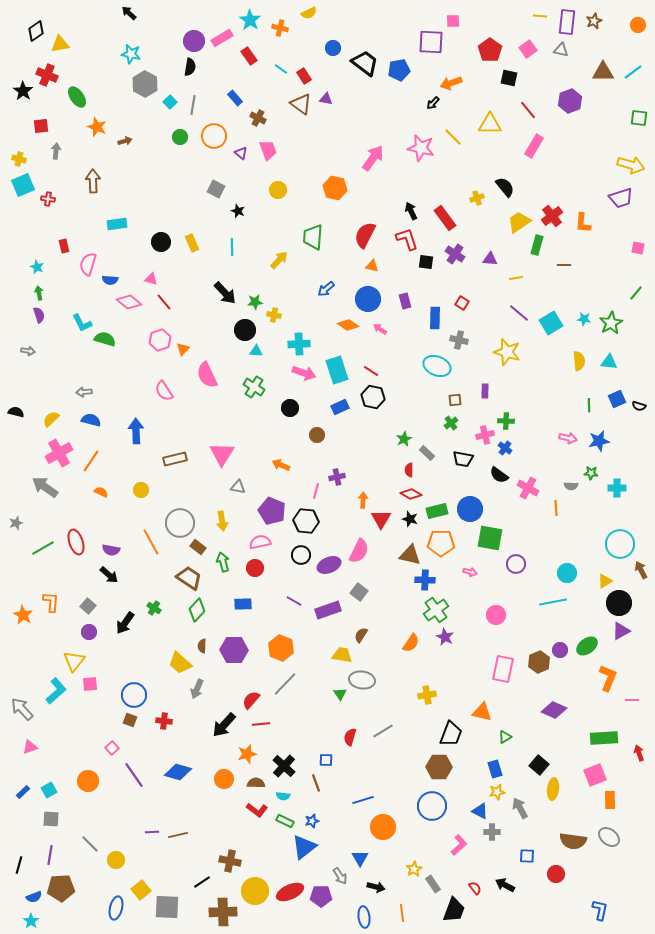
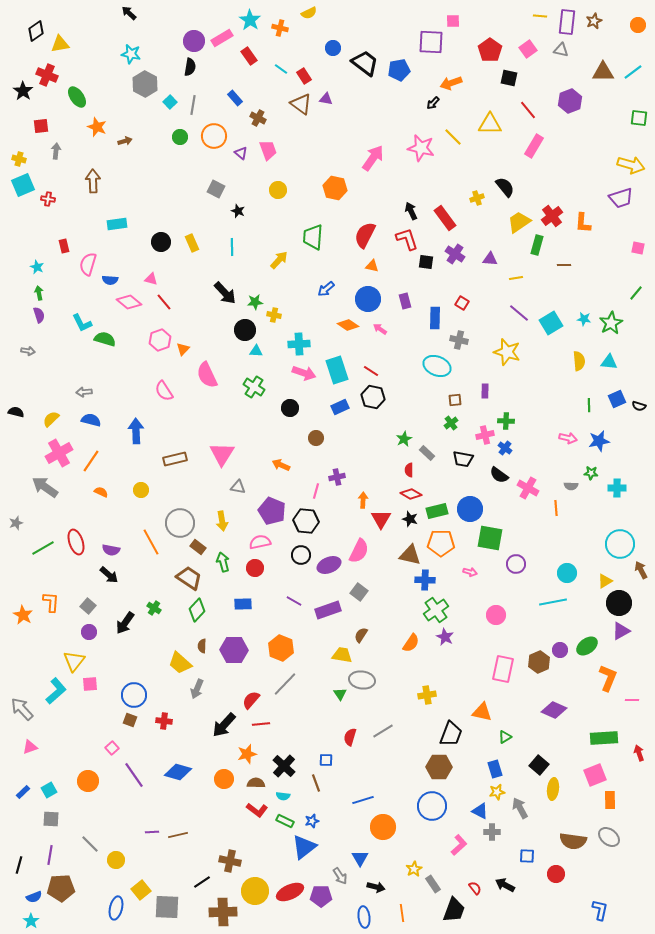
brown circle at (317, 435): moved 1 px left, 3 px down
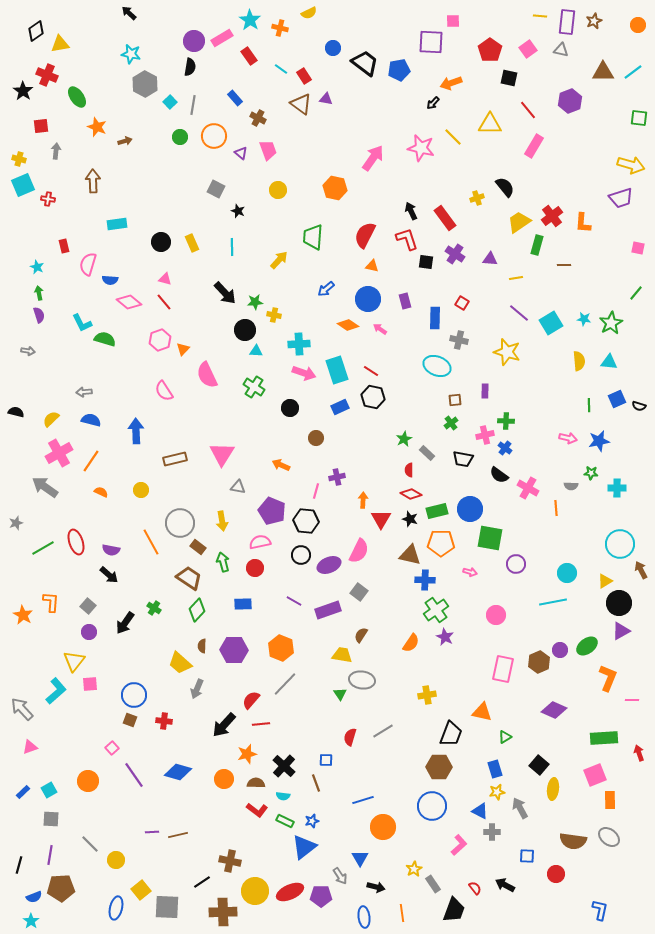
pink triangle at (151, 279): moved 14 px right
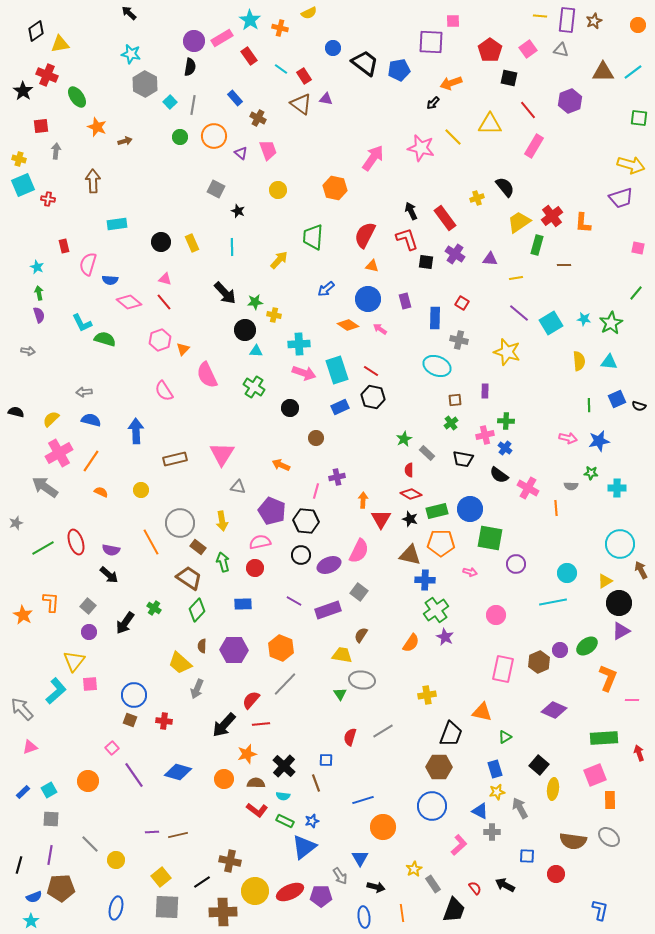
purple rectangle at (567, 22): moved 2 px up
yellow square at (141, 890): moved 20 px right, 13 px up
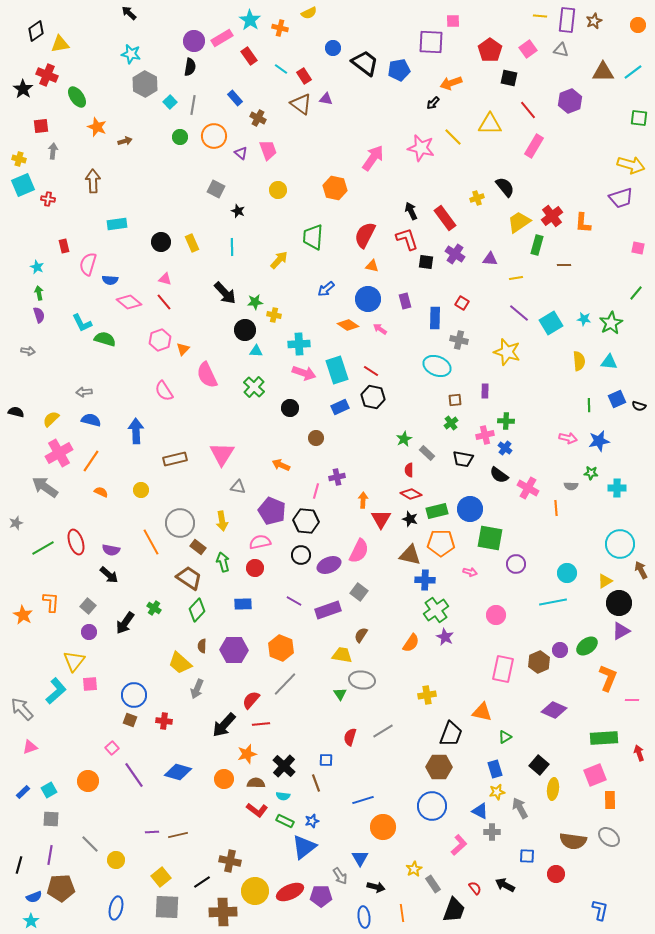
black star at (23, 91): moved 2 px up
gray arrow at (56, 151): moved 3 px left
green cross at (254, 387): rotated 10 degrees clockwise
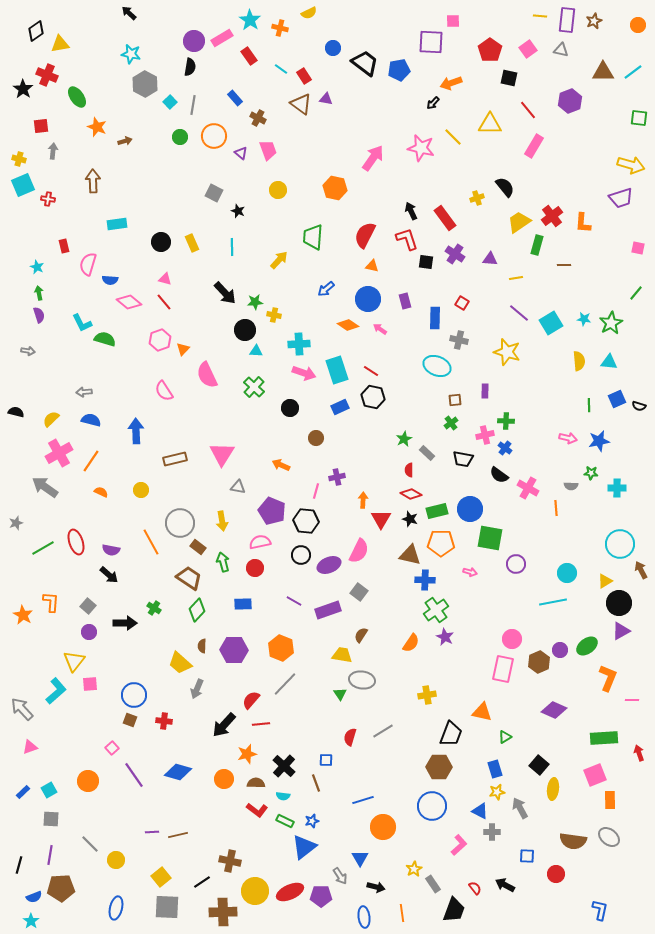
gray square at (216, 189): moved 2 px left, 4 px down
pink circle at (496, 615): moved 16 px right, 24 px down
black arrow at (125, 623): rotated 125 degrees counterclockwise
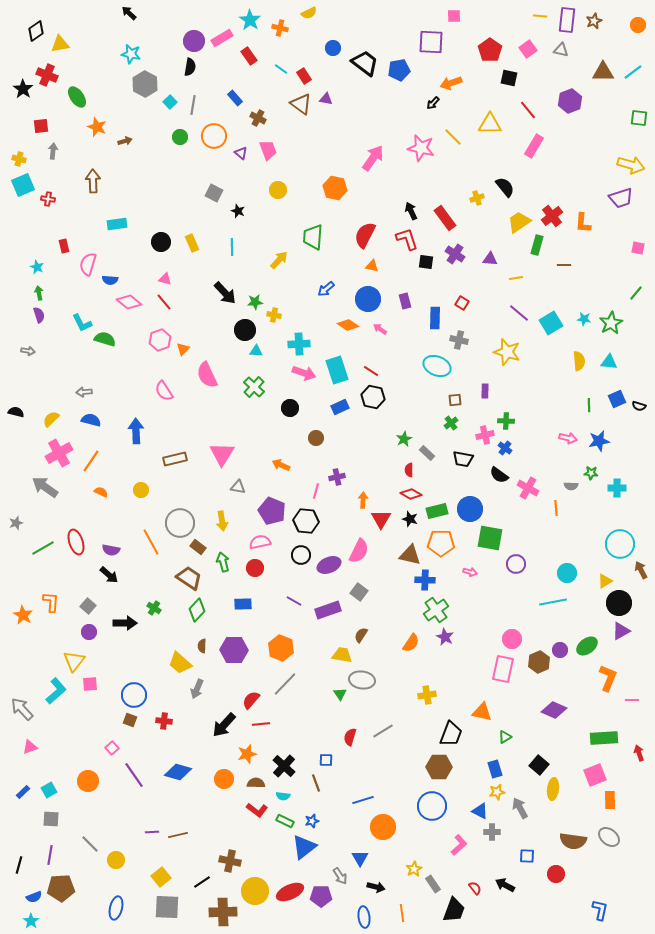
pink square at (453, 21): moved 1 px right, 5 px up
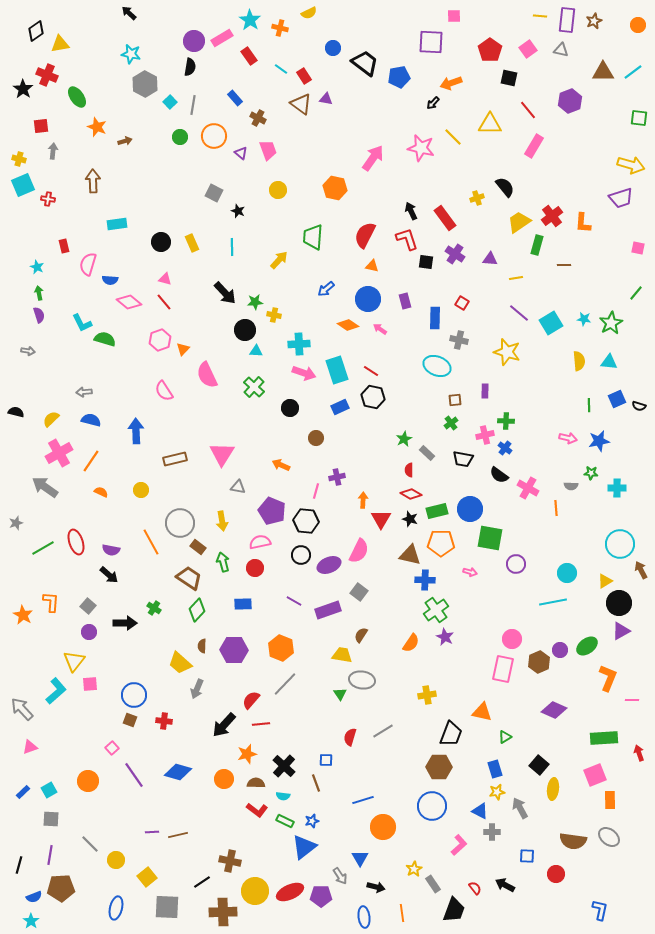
blue pentagon at (399, 70): moved 7 px down
yellow square at (161, 877): moved 14 px left
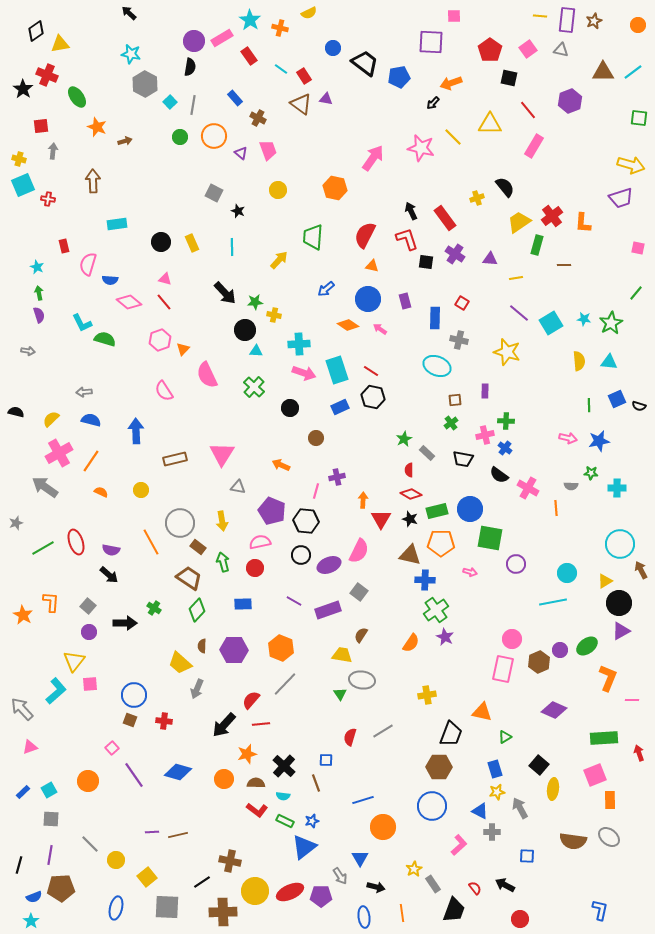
red circle at (556, 874): moved 36 px left, 45 px down
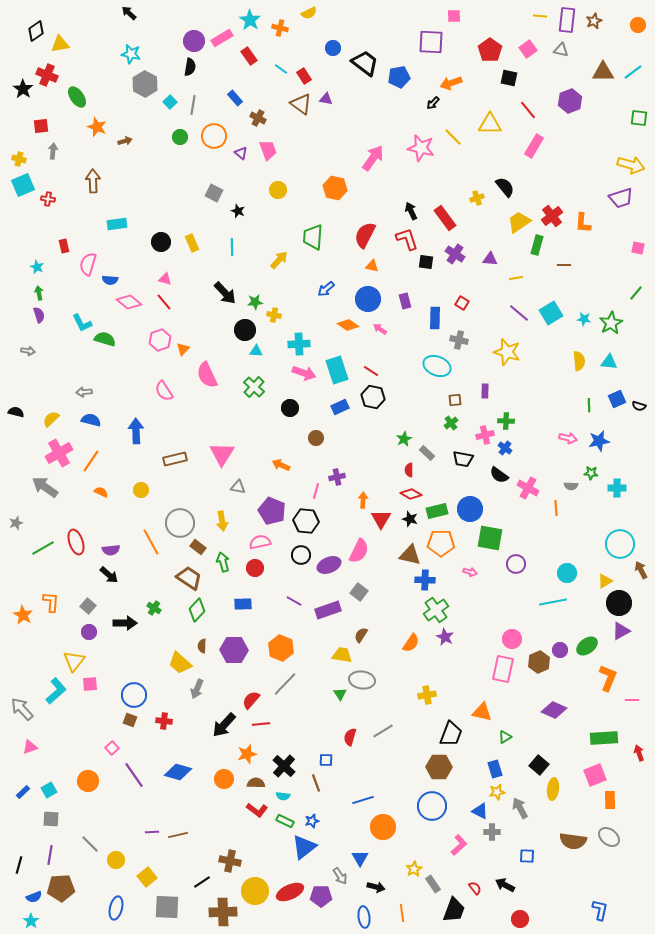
cyan square at (551, 323): moved 10 px up
purple semicircle at (111, 550): rotated 18 degrees counterclockwise
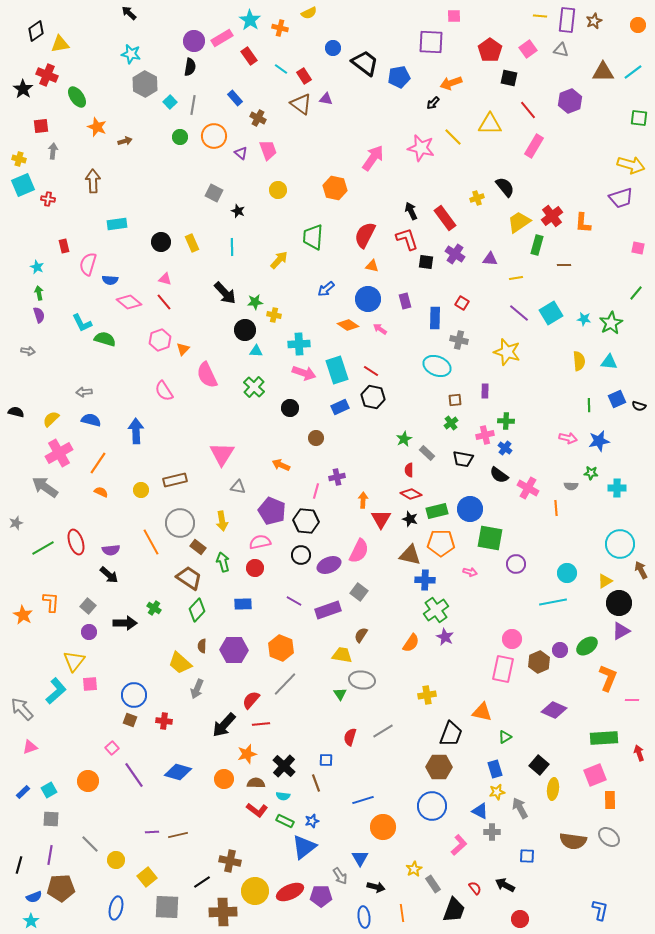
brown rectangle at (175, 459): moved 21 px down
orange line at (91, 461): moved 7 px right, 2 px down
